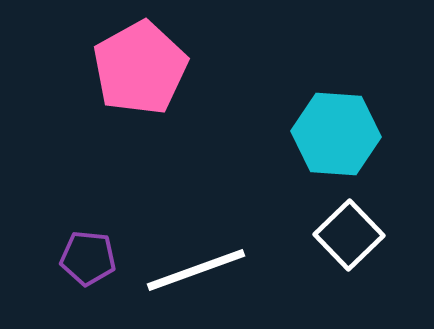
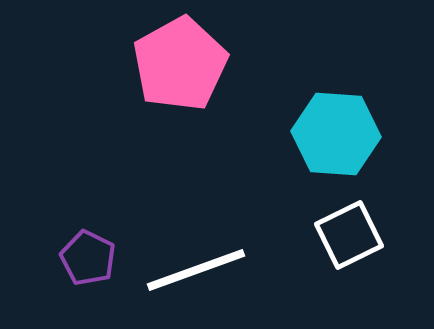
pink pentagon: moved 40 px right, 4 px up
white square: rotated 18 degrees clockwise
purple pentagon: rotated 20 degrees clockwise
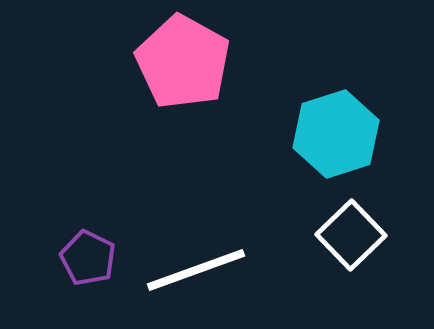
pink pentagon: moved 3 px right, 2 px up; rotated 14 degrees counterclockwise
cyan hexagon: rotated 22 degrees counterclockwise
white square: moved 2 px right; rotated 18 degrees counterclockwise
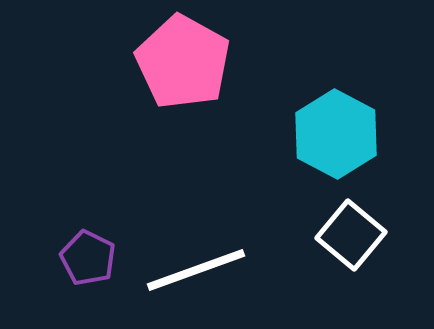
cyan hexagon: rotated 14 degrees counterclockwise
white square: rotated 6 degrees counterclockwise
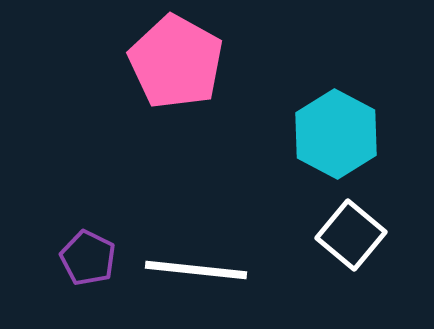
pink pentagon: moved 7 px left
white line: rotated 26 degrees clockwise
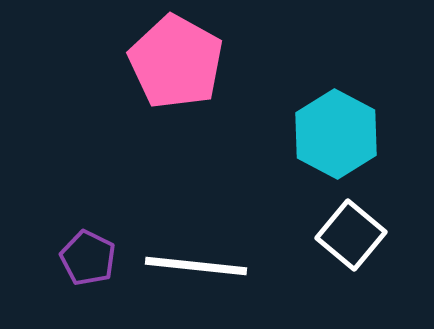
white line: moved 4 px up
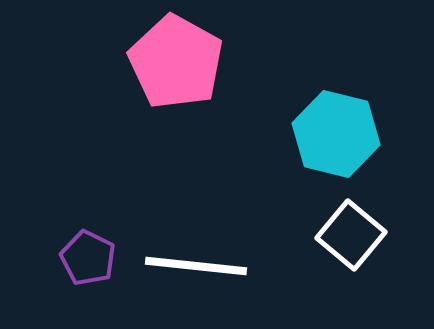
cyan hexagon: rotated 14 degrees counterclockwise
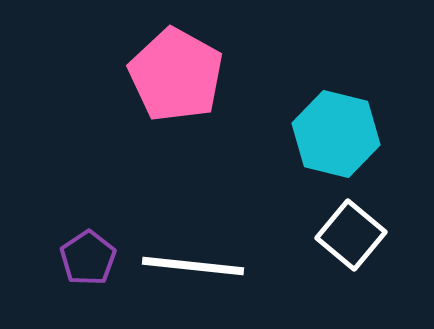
pink pentagon: moved 13 px down
purple pentagon: rotated 12 degrees clockwise
white line: moved 3 px left
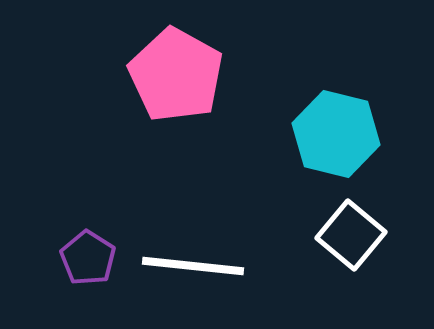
purple pentagon: rotated 6 degrees counterclockwise
